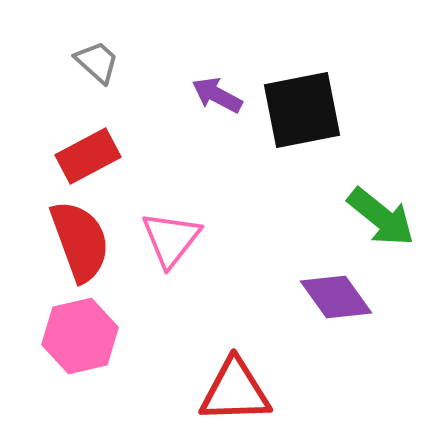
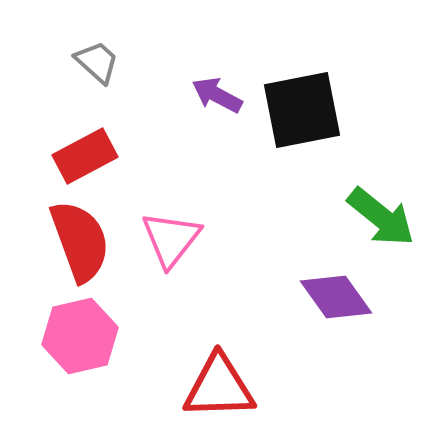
red rectangle: moved 3 px left
red triangle: moved 16 px left, 4 px up
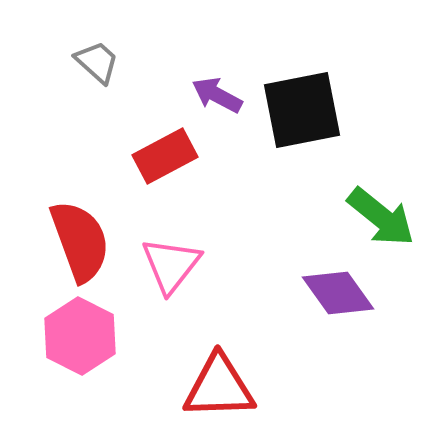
red rectangle: moved 80 px right
pink triangle: moved 26 px down
purple diamond: moved 2 px right, 4 px up
pink hexagon: rotated 20 degrees counterclockwise
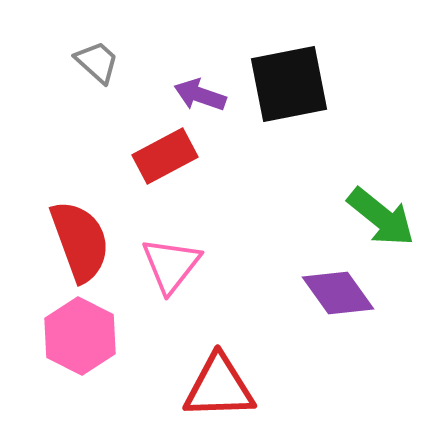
purple arrow: moved 17 px left; rotated 9 degrees counterclockwise
black square: moved 13 px left, 26 px up
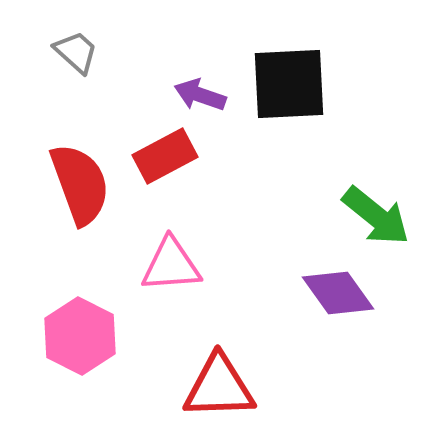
gray trapezoid: moved 21 px left, 10 px up
black square: rotated 8 degrees clockwise
green arrow: moved 5 px left, 1 px up
red semicircle: moved 57 px up
pink triangle: rotated 48 degrees clockwise
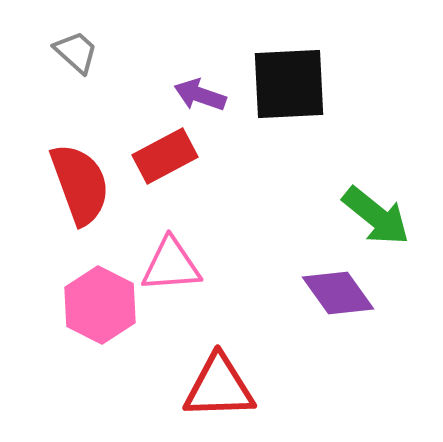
pink hexagon: moved 20 px right, 31 px up
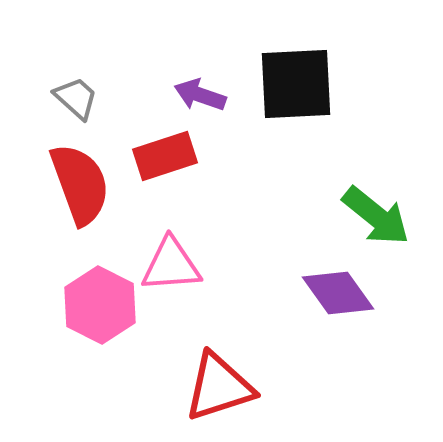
gray trapezoid: moved 46 px down
black square: moved 7 px right
red rectangle: rotated 10 degrees clockwise
red triangle: rotated 16 degrees counterclockwise
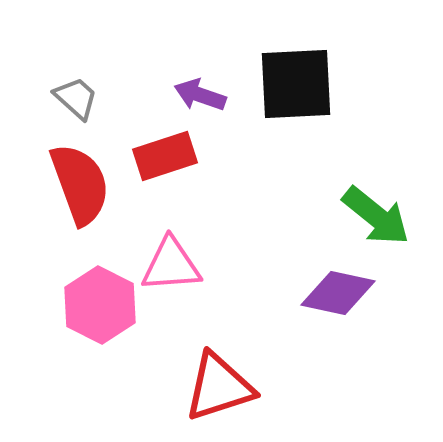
purple diamond: rotated 42 degrees counterclockwise
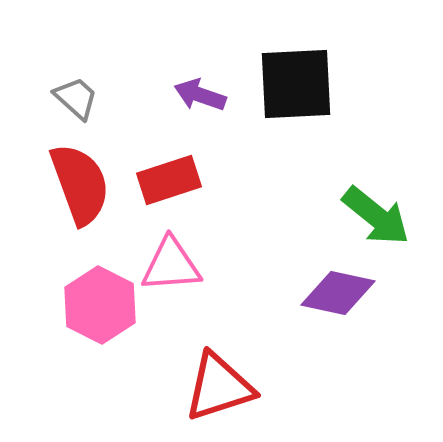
red rectangle: moved 4 px right, 24 px down
